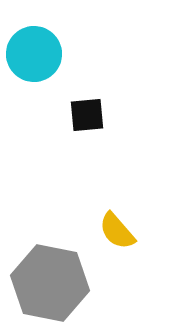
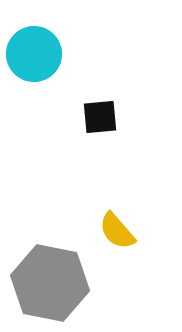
black square: moved 13 px right, 2 px down
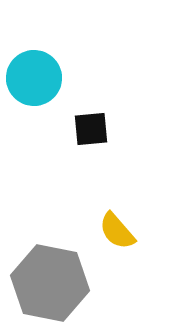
cyan circle: moved 24 px down
black square: moved 9 px left, 12 px down
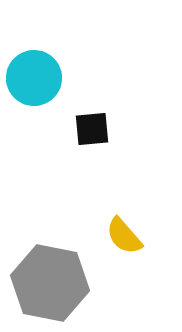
black square: moved 1 px right
yellow semicircle: moved 7 px right, 5 px down
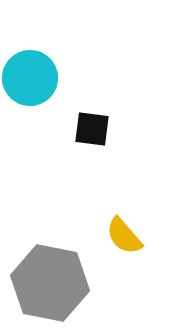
cyan circle: moved 4 px left
black square: rotated 12 degrees clockwise
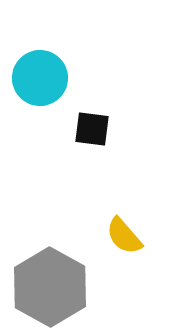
cyan circle: moved 10 px right
gray hexagon: moved 4 px down; rotated 18 degrees clockwise
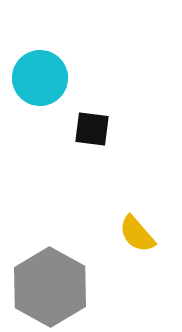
yellow semicircle: moved 13 px right, 2 px up
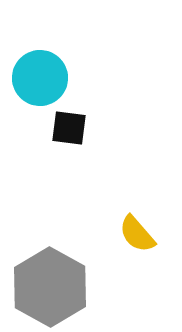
black square: moved 23 px left, 1 px up
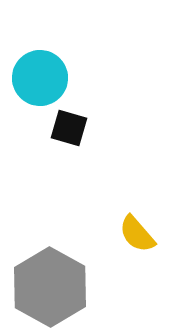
black square: rotated 9 degrees clockwise
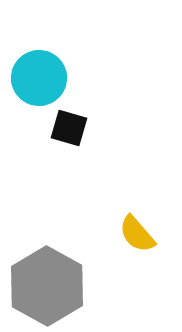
cyan circle: moved 1 px left
gray hexagon: moved 3 px left, 1 px up
